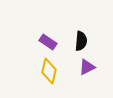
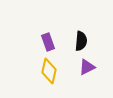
purple rectangle: rotated 36 degrees clockwise
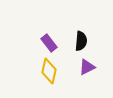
purple rectangle: moved 1 px right, 1 px down; rotated 18 degrees counterclockwise
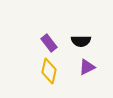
black semicircle: rotated 84 degrees clockwise
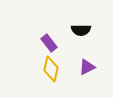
black semicircle: moved 11 px up
yellow diamond: moved 2 px right, 2 px up
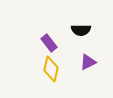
purple triangle: moved 1 px right, 5 px up
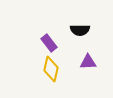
black semicircle: moved 1 px left
purple triangle: rotated 24 degrees clockwise
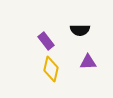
purple rectangle: moved 3 px left, 2 px up
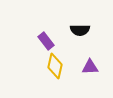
purple triangle: moved 2 px right, 5 px down
yellow diamond: moved 4 px right, 3 px up
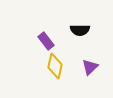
purple triangle: rotated 42 degrees counterclockwise
